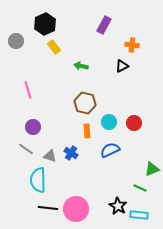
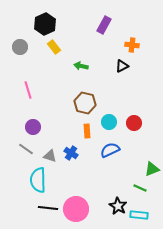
gray circle: moved 4 px right, 6 px down
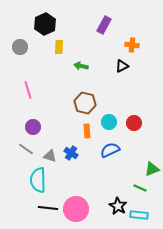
yellow rectangle: moved 5 px right; rotated 40 degrees clockwise
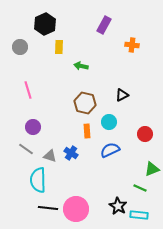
black triangle: moved 29 px down
red circle: moved 11 px right, 11 px down
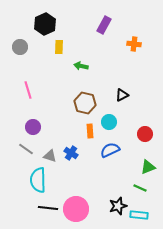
orange cross: moved 2 px right, 1 px up
orange rectangle: moved 3 px right
green triangle: moved 4 px left, 2 px up
black star: rotated 24 degrees clockwise
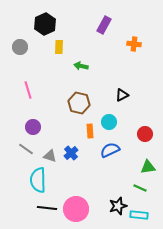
brown hexagon: moved 6 px left
blue cross: rotated 16 degrees clockwise
green triangle: rotated 14 degrees clockwise
black line: moved 1 px left
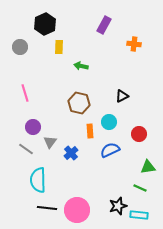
pink line: moved 3 px left, 3 px down
black triangle: moved 1 px down
red circle: moved 6 px left
gray triangle: moved 14 px up; rotated 48 degrees clockwise
pink circle: moved 1 px right, 1 px down
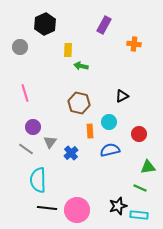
yellow rectangle: moved 9 px right, 3 px down
blue semicircle: rotated 12 degrees clockwise
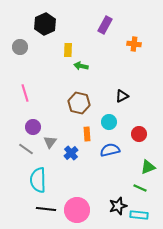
purple rectangle: moved 1 px right
orange rectangle: moved 3 px left, 3 px down
green triangle: rotated 14 degrees counterclockwise
black line: moved 1 px left, 1 px down
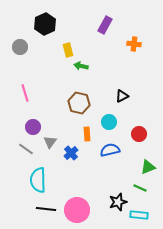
yellow rectangle: rotated 16 degrees counterclockwise
black star: moved 4 px up
